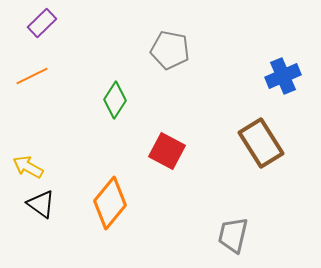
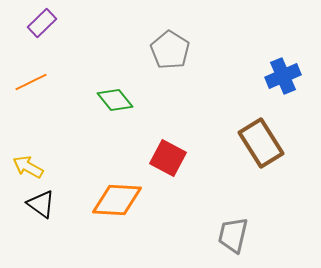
gray pentagon: rotated 21 degrees clockwise
orange line: moved 1 px left, 6 px down
green diamond: rotated 72 degrees counterclockwise
red square: moved 1 px right, 7 px down
orange diamond: moved 7 px right, 3 px up; rotated 54 degrees clockwise
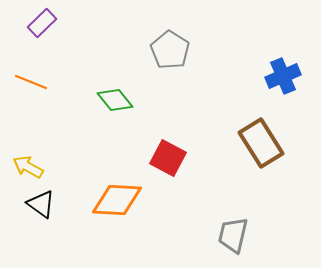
orange line: rotated 48 degrees clockwise
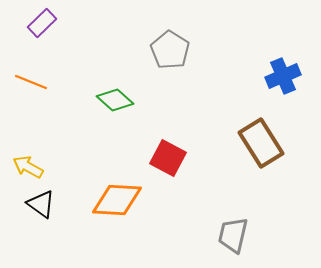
green diamond: rotated 9 degrees counterclockwise
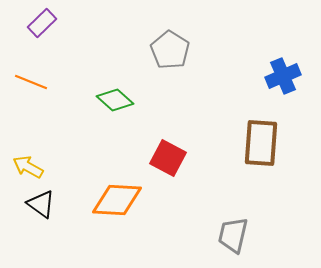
brown rectangle: rotated 36 degrees clockwise
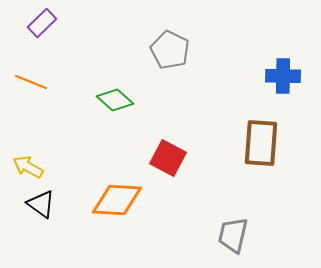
gray pentagon: rotated 6 degrees counterclockwise
blue cross: rotated 24 degrees clockwise
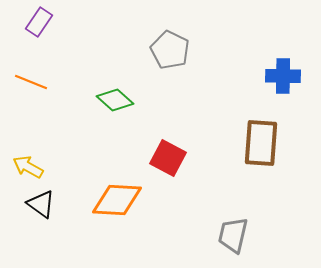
purple rectangle: moved 3 px left, 1 px up; rotated 12 degrees counterclockwise
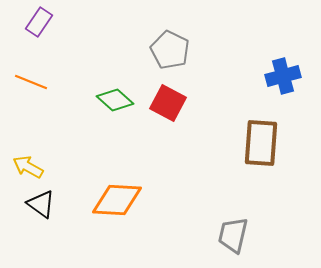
blue cross: rotated 16 degrees counterclockwise
red square: moved 55 px up
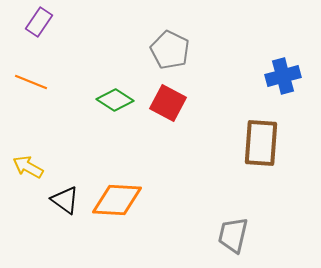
green diamond: rotated 9 degrees counterclockwise
black triangle: moved 24 px right, 4 px up
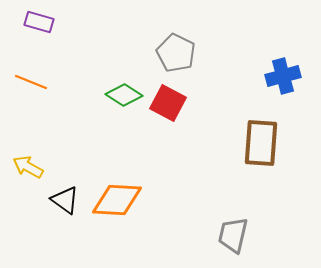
purple rectangle: rotated 72 degrees clockwise
gray pentagon: moved 6 px right, 3 px down
green diamond: moved 9 px right, 5 px up
